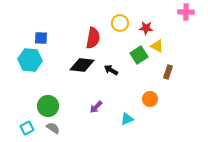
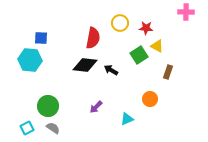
black diamond: moved 3 px right
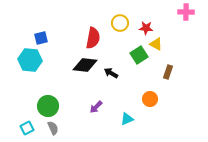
blue square: rotated 16 degrees counterclockwise
yellow triangle: moved 1 px left, 2 px up
black arrow: moved 3 px down
gray semicircle: rotated 32 degrees clockwise
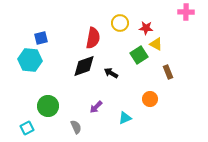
black diamond: moved 1 px left, 1 px down; rotated 25 degrees counterclockwise
brown rectangle: rotated 40 degrees counterclockwise
cyan triangle: moved 2 px left, 1 px up
gray semicircle: moved 23 px right, 1 px up
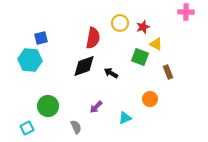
red star: moved 3 px left, 1 px up; rotated 24 degrees counterclockwise
green square: moved 1 px right, 2 px down; rotated 36 degrees counterclockwise
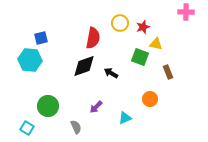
yellow triangle: rotated 16 degrees counterclockwise
cyan square: rotated 32 degrees counterclockwise
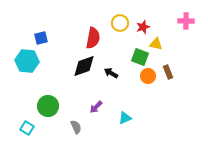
pink cross: moved 9 px down
cyan hexagon: moved 3 px left, 1 px down
orange circle: moved 2 px left, 23 px up
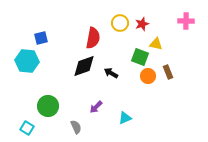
red star: moved 1 px left, 3 px up
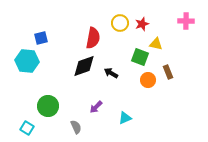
orange circle: moved 4 px down
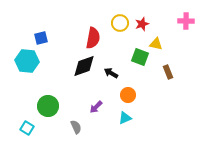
orange circle: moved 20 px left, 15 px down
